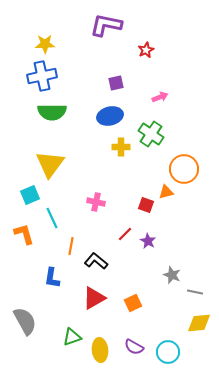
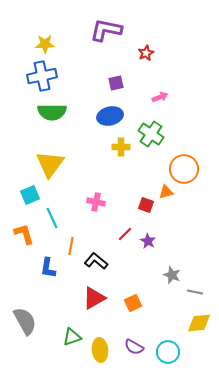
purple L-shape: moved 5 px down
red star: moved 3 px down
blue L-shape: moved 4 px left, 10 px up
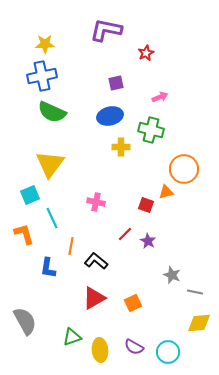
green semicircle: rotated 24 degrees clockwise
green cross: moved 4 px up; rotated 20 degrees counterclockwise
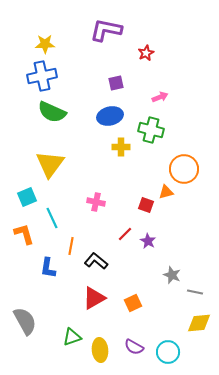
cyan square: moved 3 px left, 2 px down
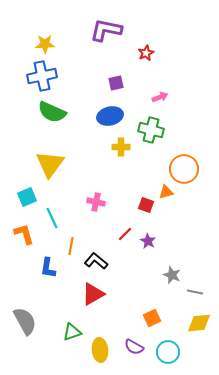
red triangle: moved 1 px left, 4 px up
orange square: moved 19 px right, 15 px down
green triangle: moved 5 px up
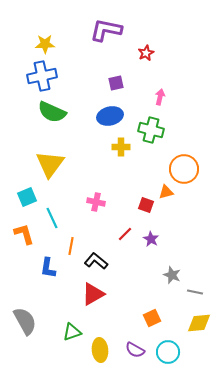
pink arrow: rotated 56 degrees counterclockwise
purple star: moved 3 px right, 2 px up
purple semicircle: moved 1 px right, 3 px down
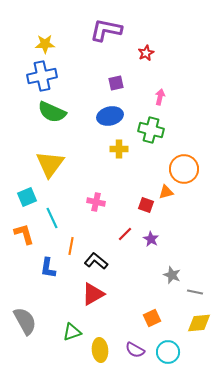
yellow cross: moved 2 px left, 2 px down
